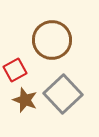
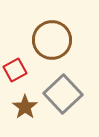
brown star: moved 7 px down; rotated 15 degrees clockwise
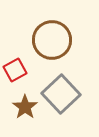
gray square: moved 2 px left
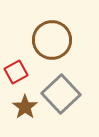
red square: moved 1 px right, 2 px down
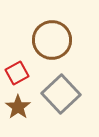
red square: moved 1 px right, 1 px down
brown star: moved 7 px left
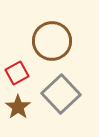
brown circle: moved 1 px down
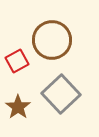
brown circle: moved 1 px up
red square: moved 12 px up
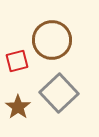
red square: rotated 15 degrees clockwise
gray square: moved 2 px left, 1 px up
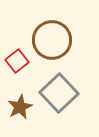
red square: rotated 25 degrees counterclockwise
brown star: moved 2 px right; rotated 10 degrees clockwise
